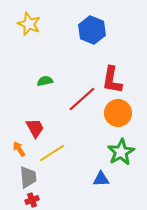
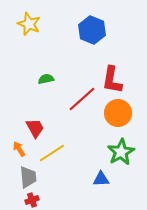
green semicircle: moved 1 px right, 2 px up
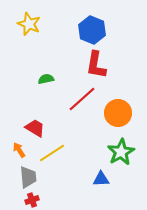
red L-shape: moved 16 px left, 15 px up
red trapezoid: rotated 30 degrees counterclockwise
orange arrow: moved 1 px down
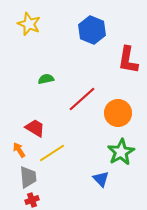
red L-shape: moved 32 px right, 5 px up
blue triangle: rotated 48 degrees clockwise
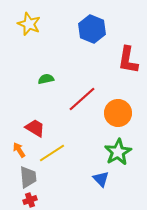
blue hexagon: moved 1 px up
green star: moved 3 px left
red cross: moved 2 px left
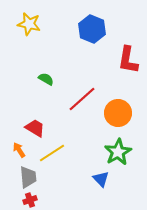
yellow star: rotated 10 degrees counterclockwise
green semicircle: rotated 42 degrees clockwise
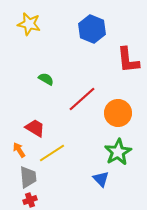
red L-shape: rotated 16 degrees counterclockwise
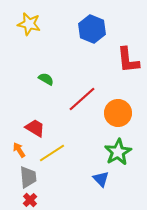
red cross: rotated 24 degrees counterclockwise
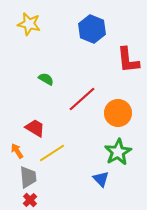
orange arrow: moved 2 px left, 1 px down
